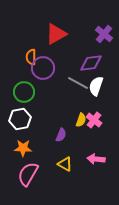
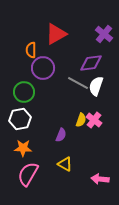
orange semicircle: moved 7 px up
pink arrow: moved 4 px right, 20 px down
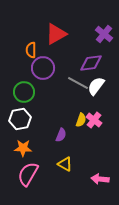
white semicircle: rotated 18 degrees clockwise
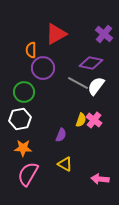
purple diamond: rotated 20 degrees clockwise
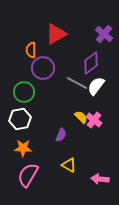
purple diamond: rotated 50 degrees counterclockwise
gray line: moved 1 px left
yellow semicircle: moved 3 px up; rotated 64 degrees counterclockwise
yellow triangle: moved 4 px right, 1 px down
pink semicircle: moved 1 px down
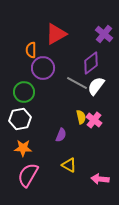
yellow semicircle: rotated 32 degrees clockwise
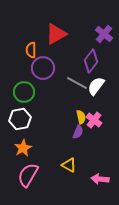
purple diamond: moved 2 px up; rotated 15 degrees counterclockwise
purple semicircle: moved 17 px right, 3 px up
orange star: rotated 30 degrees counterclockwise
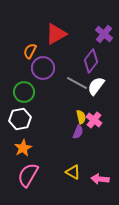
orange semicircle: moved 1 px left, 1 px down; rotated 28 degrees clockwise
yellow triangle: moved 4 px right, 7 px down
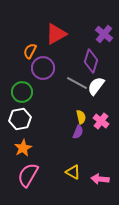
purple diamond: rotated 20 degrees counterclockwise
green circle: moved 2 px left
pink cross: moved 7 px right, 1 px down
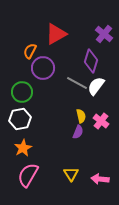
yellow semicircle: moved 1 px up
yellow triangle: moved 2 px left, 2 px down; rotated 28 degrees clockwise
